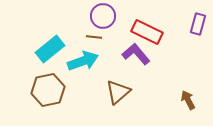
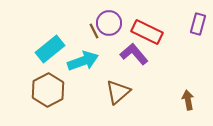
purple circle: moved 6 px right, 7 px down
brown line: moved 6 px up; rotated 56 degrees clockwise
purple L-shape: moved 2 px left
brown hexagon: rotated 16 degrees counterclockwise
brown arrow: rotated 18 degrees clockwise
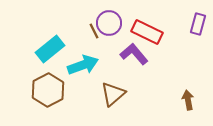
cyan arrow: moved 4 px down
brown triangle: moved 5 px left, 2 px down
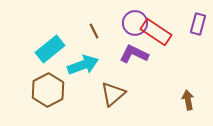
purple circle: moved 26 px right
red rectangle: moved 9 px right; rotated 8 degrees clockwise
purple L-shape: rotated 24 degrees counterclockwise
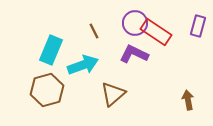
purple rectangle: moved 2 px down
cyan rectangle: moved 1 px right, 1 px down; rotated 28 degrees counterclockwise
brown hexagon: moved 1 px left; rotated 12 degrees clockwise
